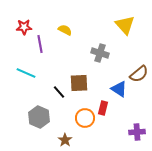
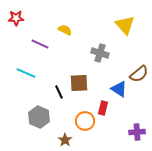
red star: moved 8 px left, 9 px up
purple line: rotated 54 degrees counterclockwise
black line: rotated 16 degrees clockwise
orange circle: moved 3 px down
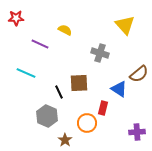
gray hexagon: moved 8 px right, 1 px up
orange circle: moved 2 px right, 2 px down
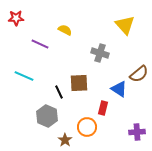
cyan line: moved 2 px left, 3 px down
orange circle: moved 4 px down
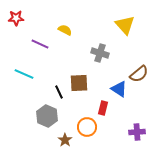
cyan line: moved 2 px up
